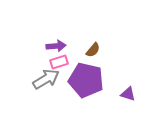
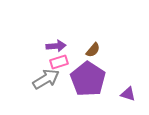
purple pentagon: moved 2 px right, 1 px up; rotated 20 degrees clockwise
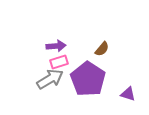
brown semicircle: moved 9 px right, 1 px up
gray arrow: moved 4 px right
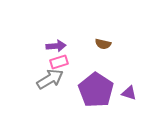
brown semicircle: moved 1 px right, 5 px up; rotated 63 degrees clockwise
purple pentagon: moved 8 px right, 11 px down
purple triangle: moved 1 px right, 1 px up
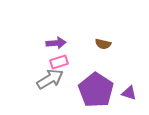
purple arrow: moved 3 px up
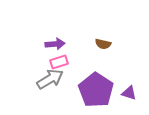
purple arrow: moved 1 px left, 1 px down
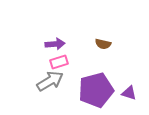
gray arrow: moved 2 px down
purple pentagon: rotated 24 degrees clockwise
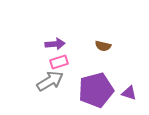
brown semicircle: moved 2 px down
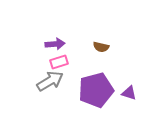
brown semicircle: moved 2 px left, 1 px down
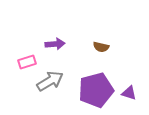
pink rectangle: moved 32 px left
